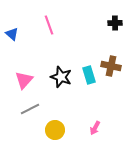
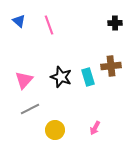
blue triangle: moved 7 px right, 13 px up
brown cross: rotated 18 degrees counterclockwise
cyan rectangle: moved 1 px left, 2 px down
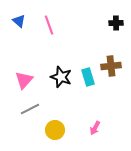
black cross: moved 1 px right
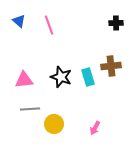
pink triangle: rotated 42 degrees clockwise
gray line: rotated 24 degrees clockwise
yellow circle: moved 1 px left, 6 px up
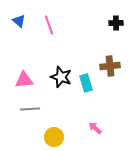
brown cross: moved 1 px left
cyan rectangle: moved 2 px left, 6 px down
yellow circle: moved 13 px down
pink arrow: rotated 104 degrees clockwise
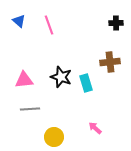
brown cross: moved 4 px up
